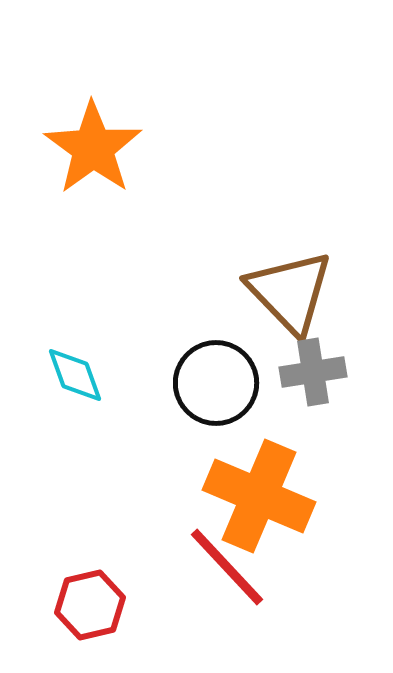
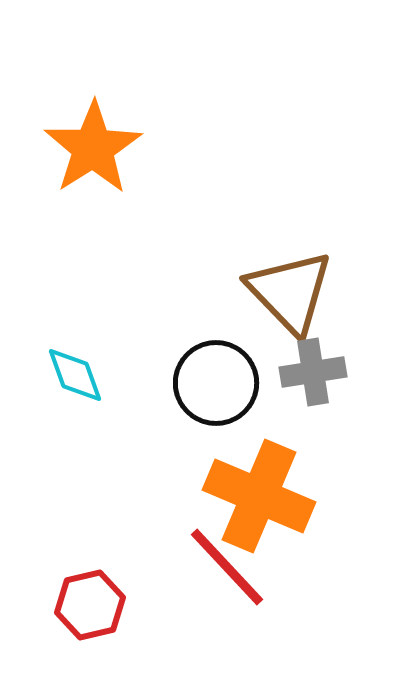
orange star: rotated 4 degrees clockwise
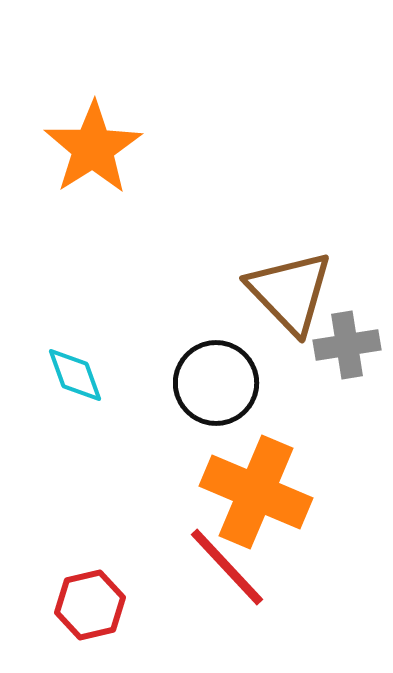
gray cross: moved 34 px right, 27 px up
orange cross: moved 3 px left, 4 px up
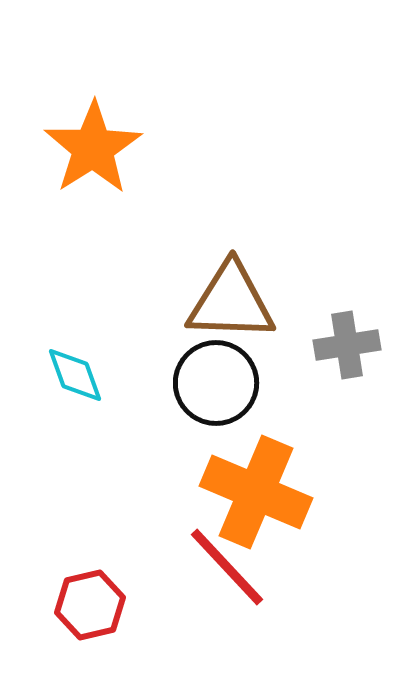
brown triangle: moved 59 px left, 10 px down; rotated 44 degrees counterclockwise
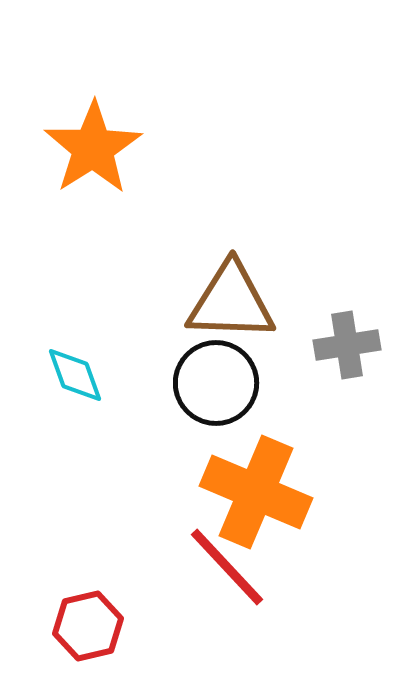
red hexagon: moved 2 px left, 21 px down
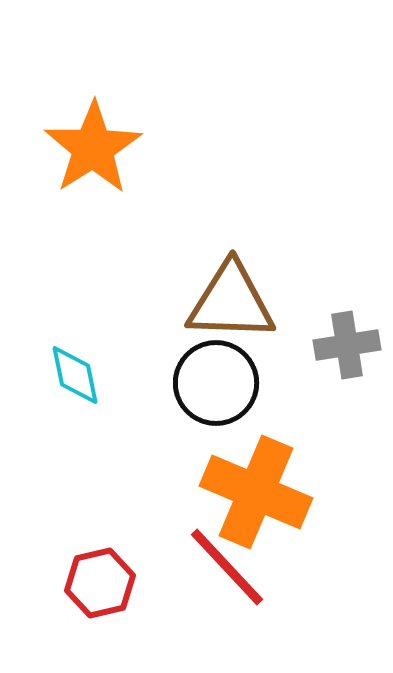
cyan diamond: rotated 8 degrees clockwise
red hexagon: moved 12 px right, 43 px up
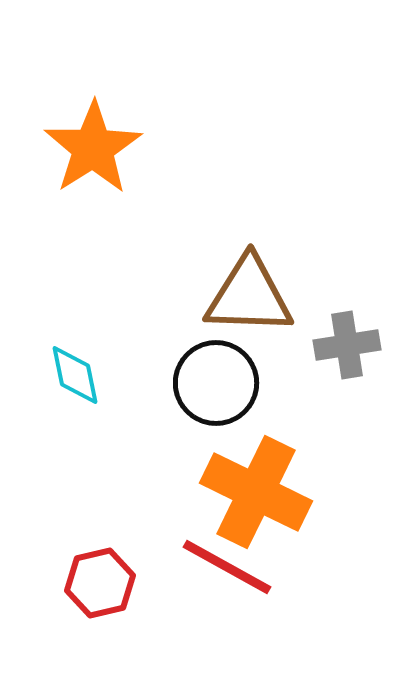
brown triangle: moved 18 px right, 6 px up
orange cross: rotated 3 degrees clockwise
red line: rotated 18 degrees counterclockwise
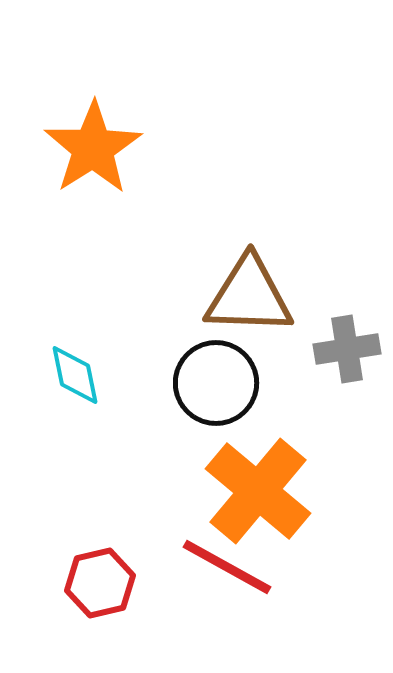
gray cross: moved 4 px down
orange cross: moved 2 px right, 1 px up; rotated 14 degrees clockwise
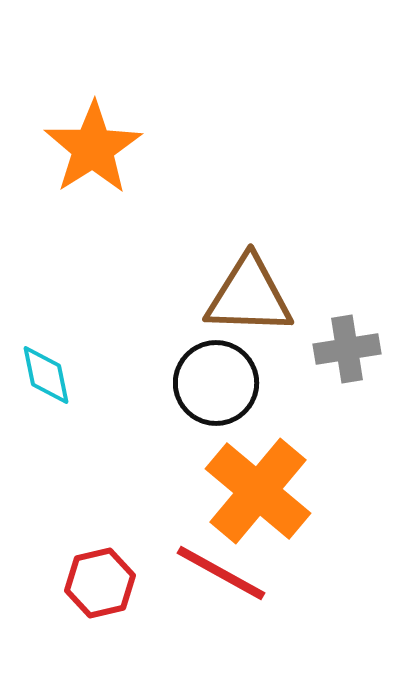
cyan diamond: moved 29 px left
red line: moved 6 px left, 6 px down
